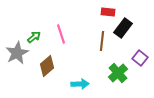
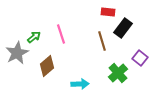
brown line: rotated 24 degrees counterclockwise
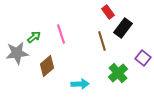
red rectangle: rotated 48 degrees clockwise
gray star: rotated 20 degrees clockwise
purple square: moved 3 px right
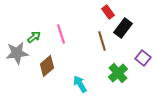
cyan arrow: rotated 120 degrees counterclockwise
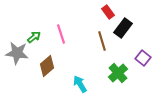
gray star: rotated 15 degrees clockwise
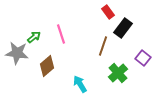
brown line: moved 1 px right, 5 px down; rotated 36 degrees clockwise
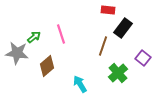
red rectangle: moved 2 px up; rotated 48 degrees counterclockwise
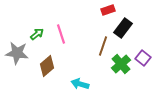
red rectangle: rotated 24 degrees counterclockwise
green arrow: moved 3 px right, 3 px up
green cross: moved 3 px right, 9 px up
cyan arrow: rotated 42 degrees counterclockwise
